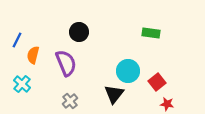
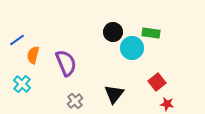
black circle: moved 34 px right
blue line: rotated 28 degrees clockwise
cyan circle: moved 4 px right, 23 px up
gray cross: moved 5 px right
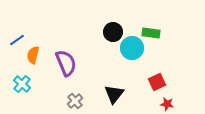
red square: rotated 12 degrees clockwise
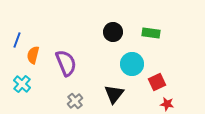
blue line: rotated 35 degrees counterclockwise
cyan circle: moved 16 px down
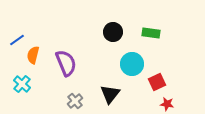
blue line: rotated 35 degrees clockwise
black triangle: moved 4 px left
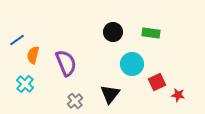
cyan cross: moved 3 px right
red star: moved 11 px right, 9 px up
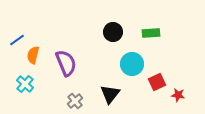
green rectangle: rotated 12 degrees counterclockwise
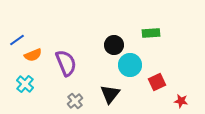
black circle: moved 1 px right, 13 px down
orange semicircle: rotated 126 degrees counterclockwise
cyan circle: moved 2 px left, 1 px down
red star: moved 3 px right, 6 px down
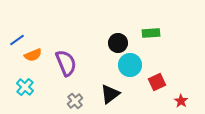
black circle: moved 4 px right, 2 px up
cyan cross: moved 3 px down
black triangle: rotated 15 degrees clockwise
red star: rotated 24 degrees clockwise
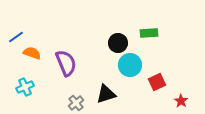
green rectangle: moved 2 px left
blue line: moved 1 px left, 3 px up
orange semicircle: moved 1 px left, 2 px up; rotated 138 degrees counterclockwise
cyan cross: rotated 24 degrees clockwise
black triangle: moved 4 px left; rotated 20 degrees clockwise
gray cross: moved 1 px right, 2 px down
